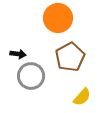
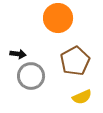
brown pentagon: moved 5 px right, 4 px down
yellow semicircle: rotated 24 degrees clockwise
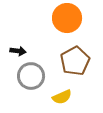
orange circle: moved 9 px right
black arrow: moved 3 px up
yellow semicircle: moved 20 px left
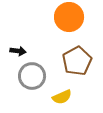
orange circle: moved 2 px right, 1 px up
brown pentagon: moved 2 px right
gray circle: moved 1 px right
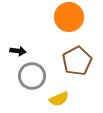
yellow semicircle: moved 3 px left, 2 px down
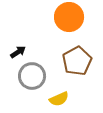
black arrow: moved 1 px down; rotated 42 degrees counterclockwise
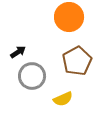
yellow semicircle: moved 4 px right
